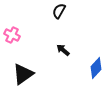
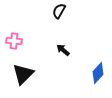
pink cross: moved 2 px right, 6 px down; rotated 21 degrees counterclockwise
blue diamond: moved 2 px right, 5 px down
black triangle: rotated 10 degrees counterclockwise
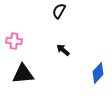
black triangle: rotated 40 degrees clockwise
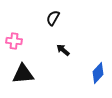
black semicircle: moved 6 px left, 7 px down
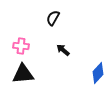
pink cross: moved 7 px right, 5 px down
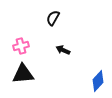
pink cross: rotated 21 degrees counterclockwise
black arrow: rotated 16 degrees counterclockwise
blue diamond: moved 8 px down
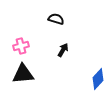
black semicircle: moved 3 px right, 1 px down; rotated 77 degrees clockwise
black arrow: rotated 96 degrees clockwise
blue diamond: moved 2 px up
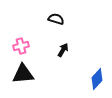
blue diamond: moved 1 px left
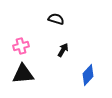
blue diamond: moved 9 px left, 4 px up
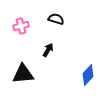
pink cross: moved 20 px up
black arrow: moved 15 px left
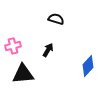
pink cross: moved 8 px left, 20 px down
blue diamond: moved 9 px up
